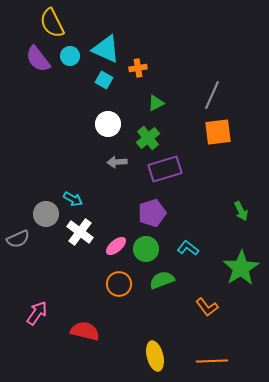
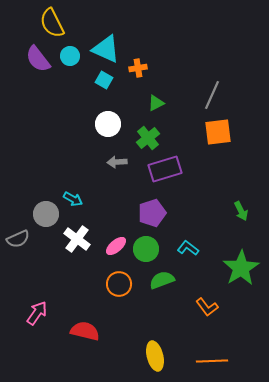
white cross: moved 3 px left, 7 px down
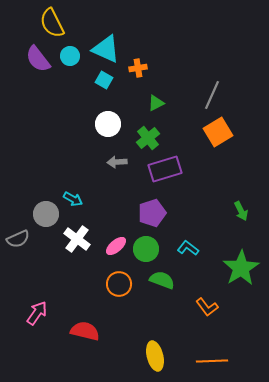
orange square: rotated 24 degrees counterclockwise
green semicircle: rotated 40 degrees clockwise
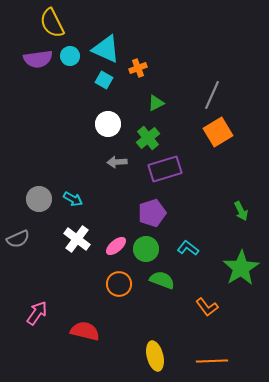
purple semicircle: rotated 60 degrees counterclockwise
orange cross: rotated 12 degrees counterclockwise
gray circle: moved 7 px left, 15 px up
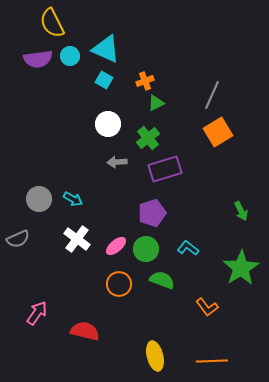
orange cross: moved 7 px right, 13 px down
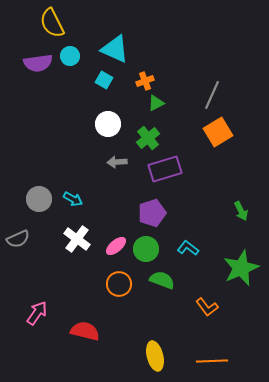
cyan triangle: moved 9 px right
purple semicircle: moved 4 px down
green star: rotated 9 degrees clockwise
